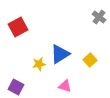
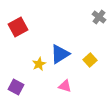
yellow star: rotated 16 degrees counterclockwise
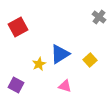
purple square: moved 2 px up
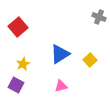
gray cross: rotated 16 degrees counterclockwise
red square: rotated 12 degrees counterclockwise
yellow star: moved 16 px left
pink triangle: moved 4 px left; rotated 32 degrees counterclockwise
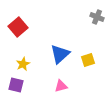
gray cross: moved 2 px left
blue triangle: rotated 10 degrees counterclockwise
yellow square: moved 2 px left; rotated 24 degrees clockwise
purple square: rotated 14 degrees counterclockwise
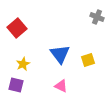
red square: moved 1 px left, 1 px down
blue triangle: rotated 25 degrees counterclockwise
pink triangle: rotated 40 degrees clockwise
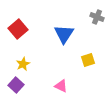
red square: moved 1 px right, 1 px down
blue triangle: moved 4 px right, 20 px up; rotated 10 degrees clockwise
purple square: rotated 28 degrees clockwise
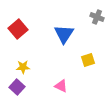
yellow star: moved 3 px down; rotated 24 degrees clockwise
purple square: moved 1 px right, 2 px down
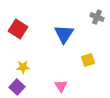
red square: rotated 18 degrees counterclockwise
pink triangle: rotated 32 degrees clockwise
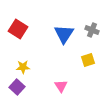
gray cross: moved 5 px left, 13 px down
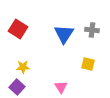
gray cross: rotated 16 degrees counterclockwise
yellow square: moved 4 px down; rotated 32 degrees clockwise
pink triangle: moved 1 px down
